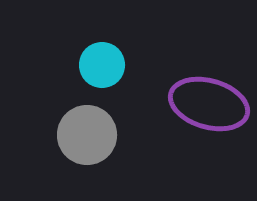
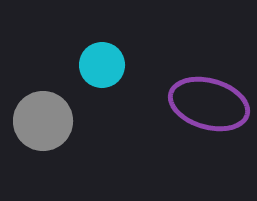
gray circle: moved 44 px left, 14 px up
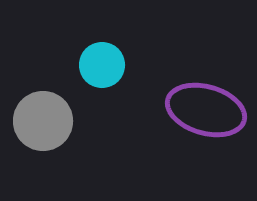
purple ellipse: moved 3 px left, 6 px down
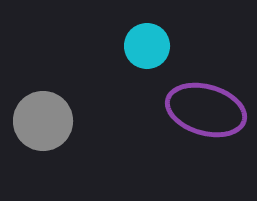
cyan circle: moved 45 px right, 19 px up
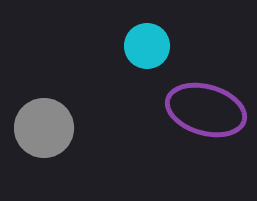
gray circle: moved 1 px right, 7 px down
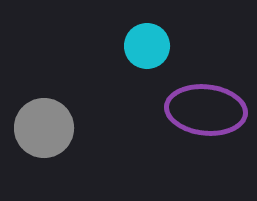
purple ellipse: rotated 10 degrees counterclockwise
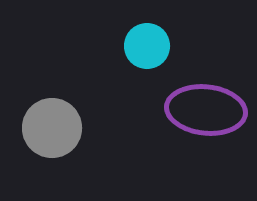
gray circle: moved 8 px right
